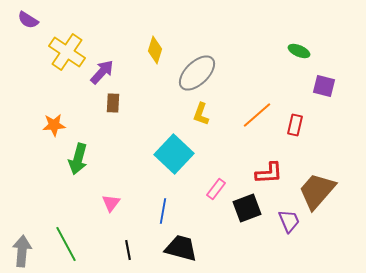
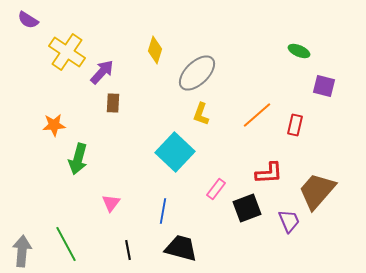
cyan square: moved 1 px right, 2 px up
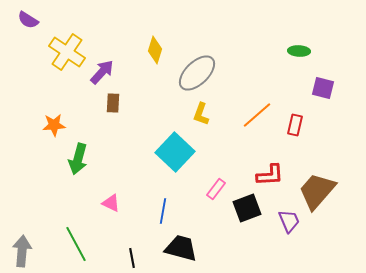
green ellipse: rotated 20 degrees counterclockwise
purple square: moved 1 px left, 2 px down
red L-shape: moved 1 px right, 2 px down
pink triangle: rotated 42 degrees counterclockwise
green line: moved 10 px right
black line: moved 4 px right, 8 px down
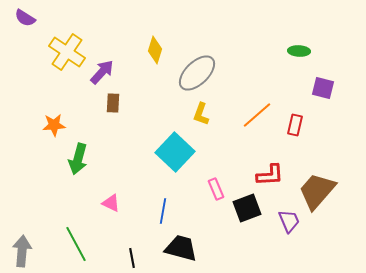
purple semicircle: moved 3 px left, 2 px up
pink rectangle: rotated 60 degrees counterclockwise
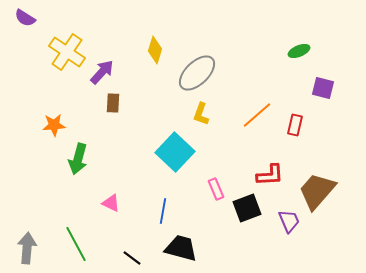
green ellipse: rotated 25 degrees counterclockwise
gray arrow: moved 5 px right, 3 px up
black line: rotated 42 degrees counterclockwise
